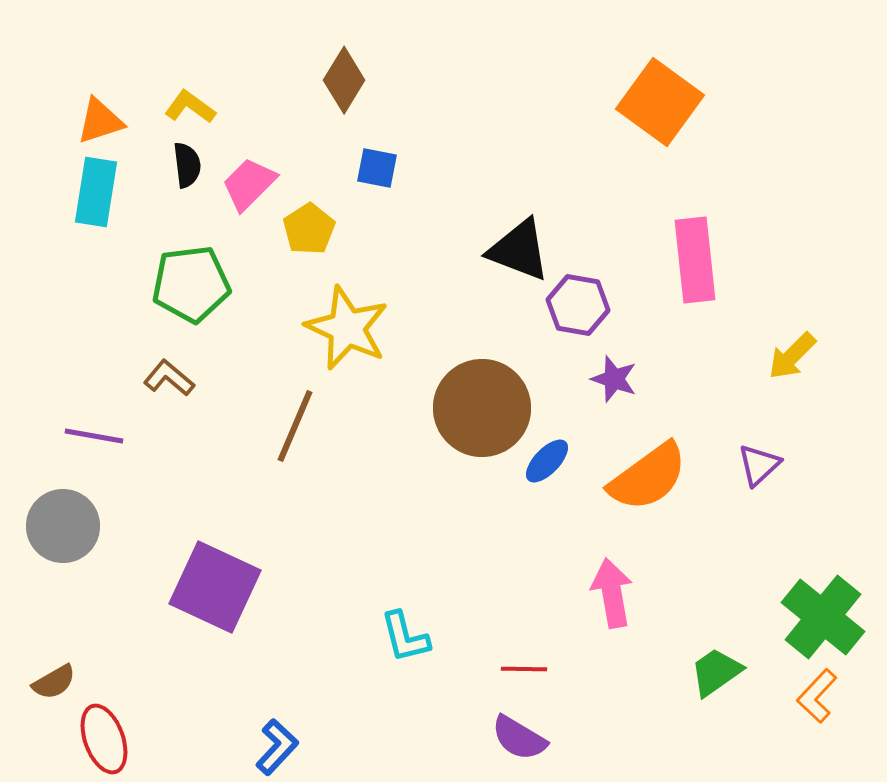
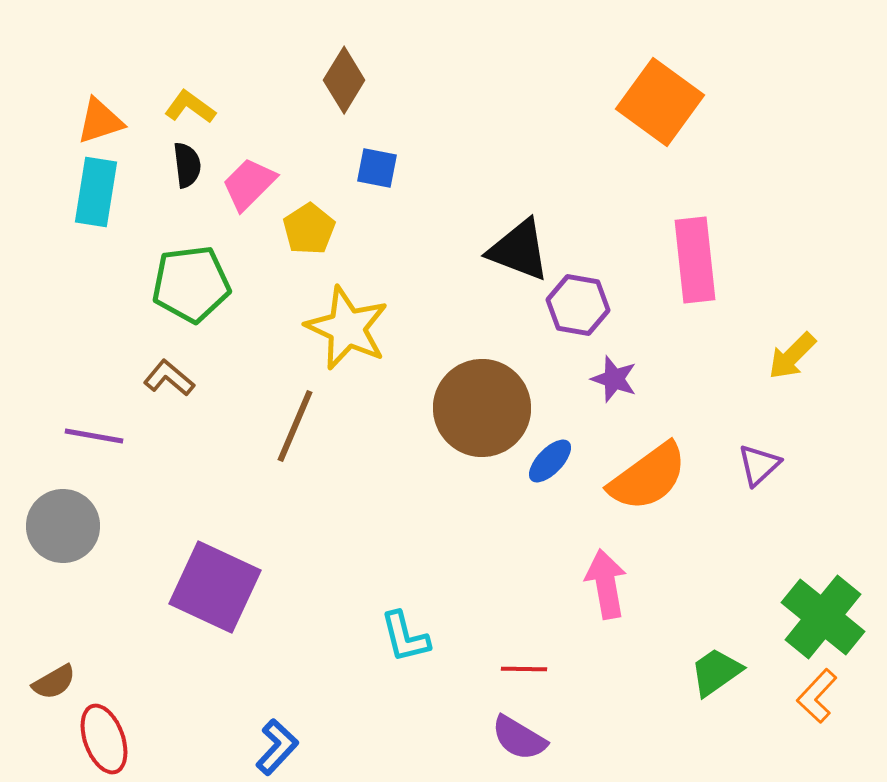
blue ellipse: moved 3 px right
pink arrow: moved 6 px left, 9 px up
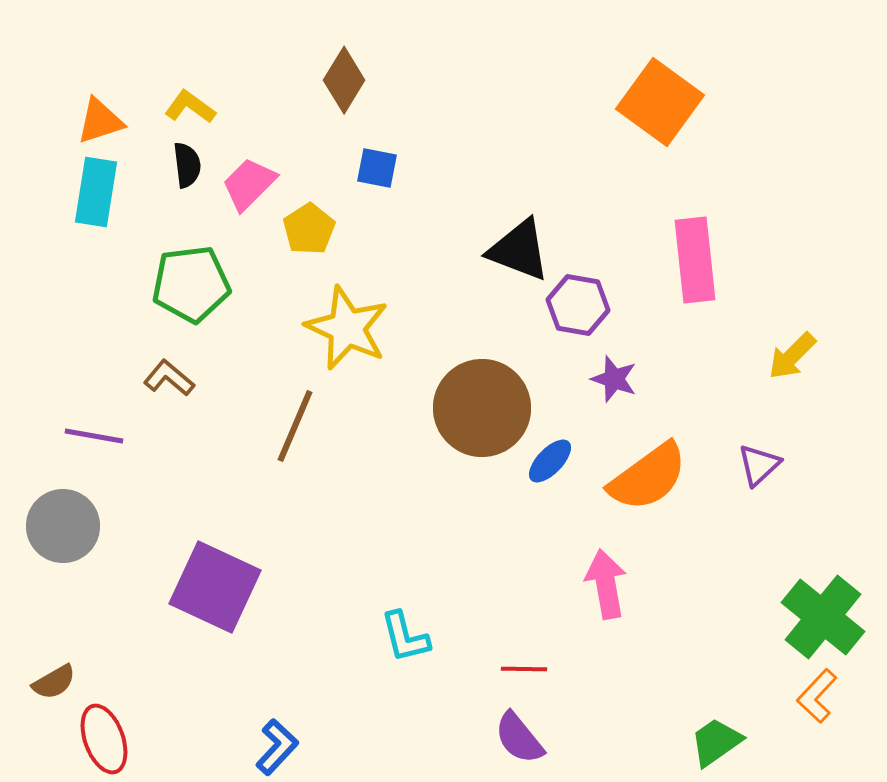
green trapezoid: moved 70 px down
purple semicircle: rotated 20 degrees clockwise
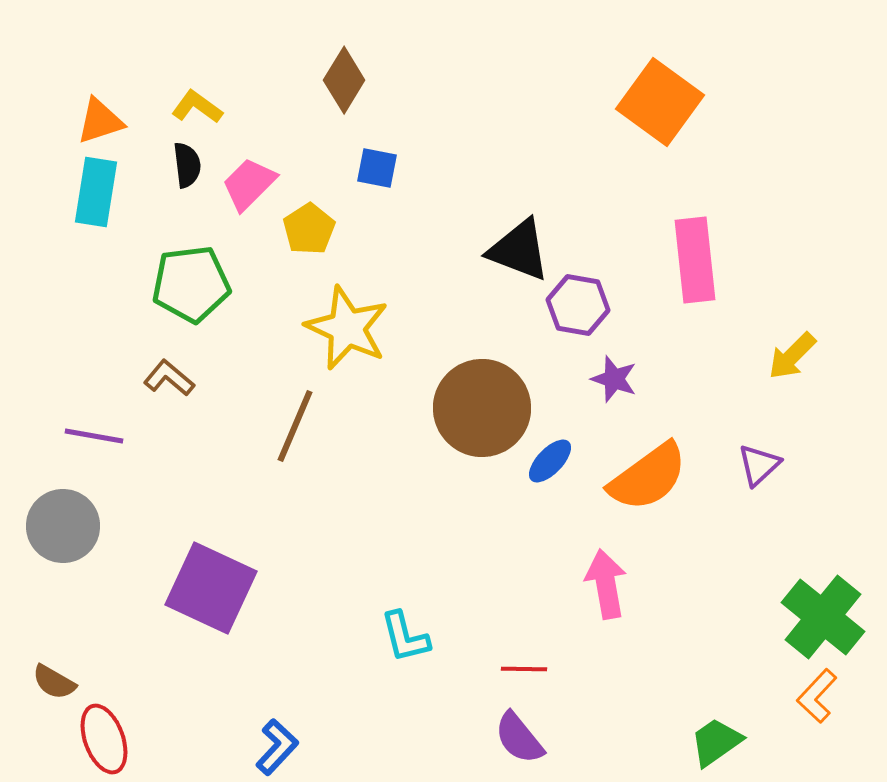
yellow L-shape: moved 7 px right
purple square: moved 4 px left, 1 px down
brown semicircle: rotated 60 degrees clockwise
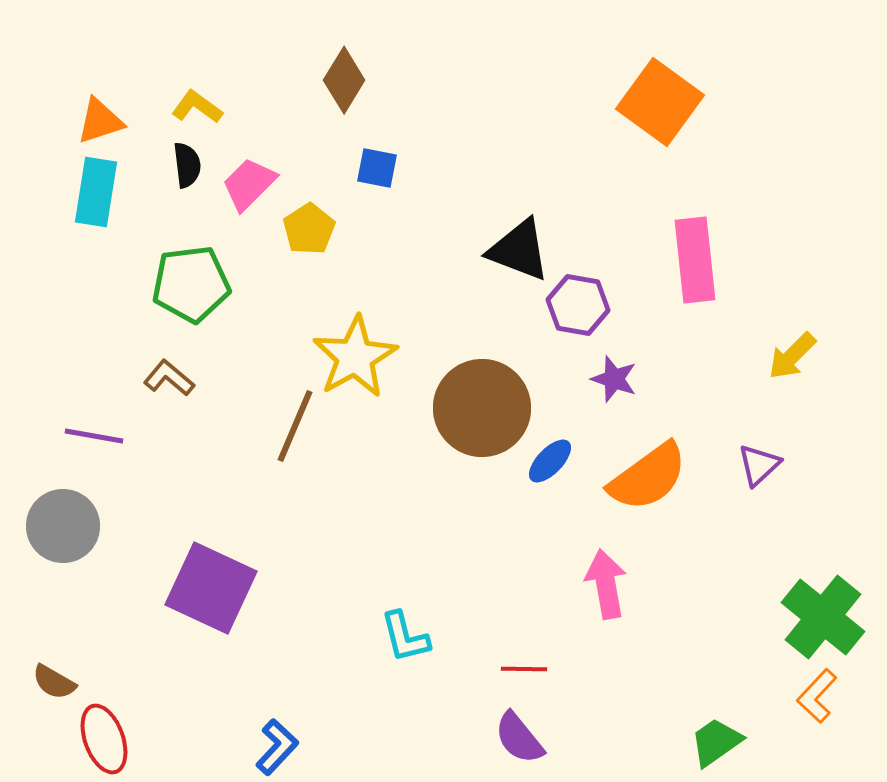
yellow star: moved 8 px right, 29 px down; rotated 18 degrees clockwise
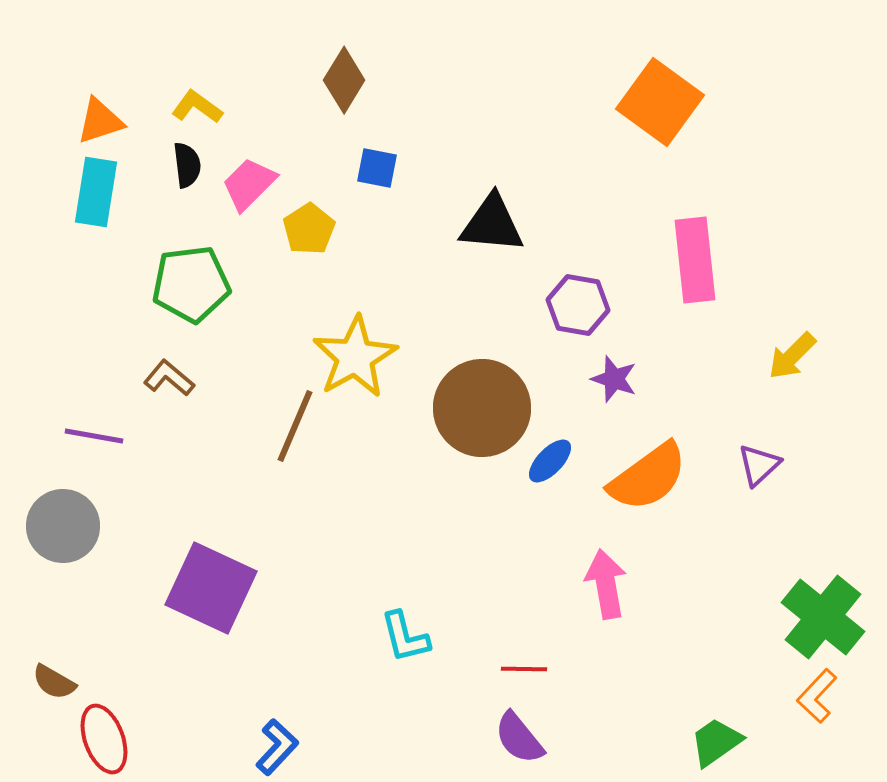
black triangle: moved 27 px left, 26 px up; rotated 16 degrees counterclockwise
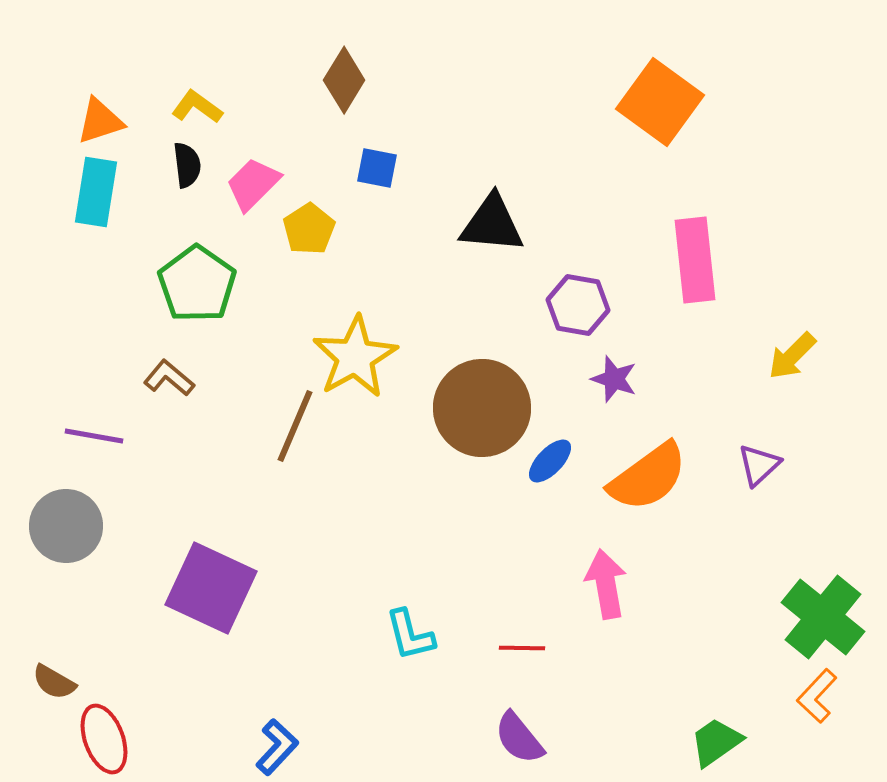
pink trapezoid: moved 4 px right
green pentagon: moved 6 px right; rotated 30 degrees counterclockwise
gray circle: moved 3 px right
cyan L-shape: moved 5 px right, 2 px up
red line: moved 2 px left, 21 px up
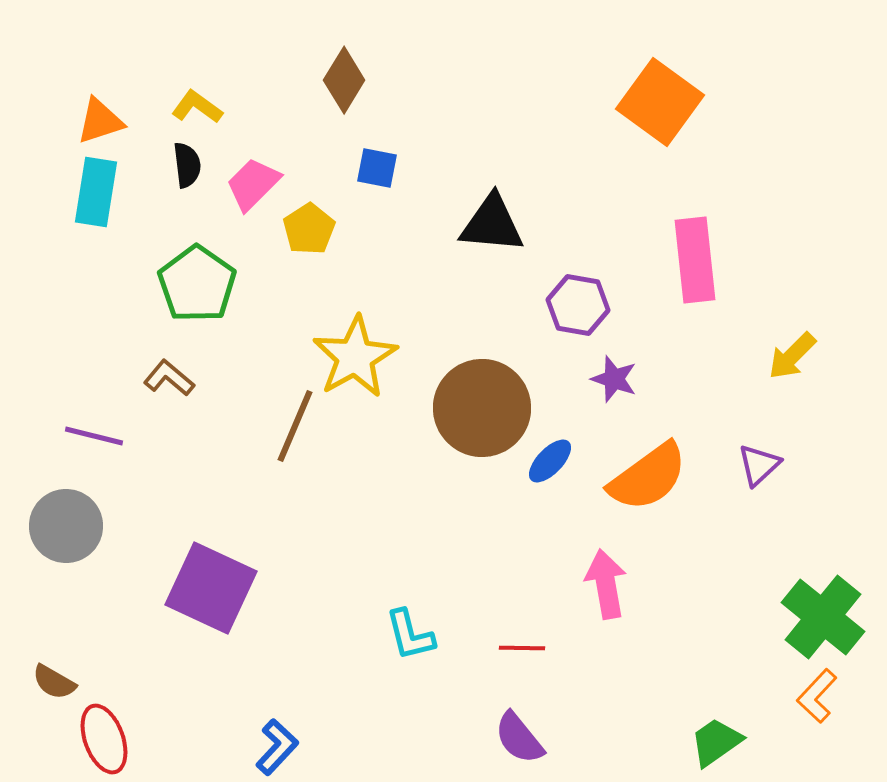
purple line: rotated 4 degrees clockwise
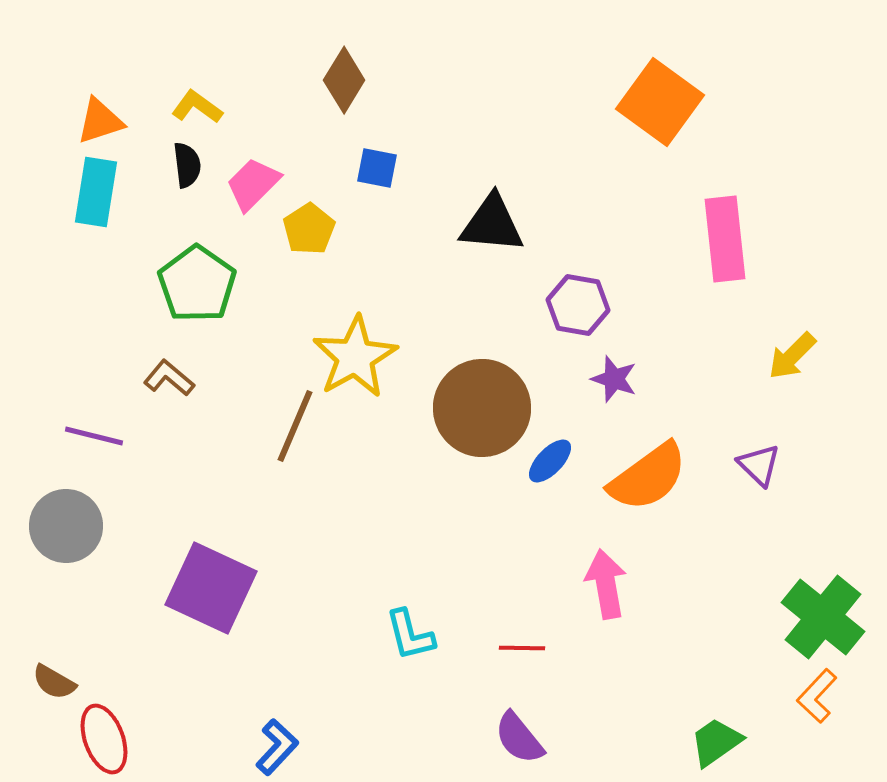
pink rectangle: moved 30 px right, 21 px up
purple triangle: rotated 33 degrees counterclockwise
